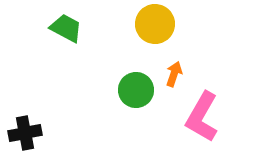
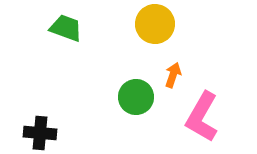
green trapezoid: rotated 8 degrees counterclockwise
orange arrow: moved 1 px left, 1 px down
green circle: moved 7 px down
black cross: moved 15 px right; rotated 16 degrees clockwise
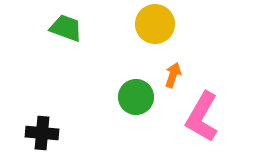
black cross: moved 2 px right
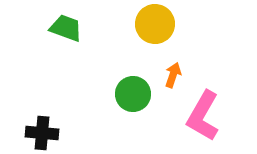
green circle: moved 3 px left, 3 px up
pink L-shape: moved 1 px right, 1 px up
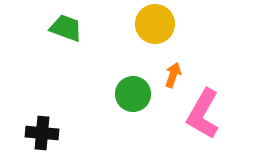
pink L-shape: moved 2 px up
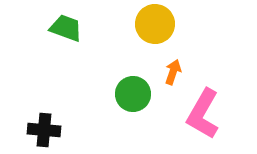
orange arrow: moved 3 px up
black cross: moved 2 px right, 3 px up
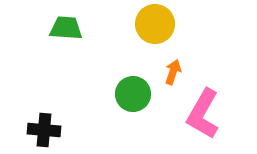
green trapezoid: rotated 16 degrees counterclockwise
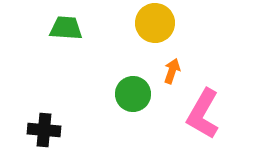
yellow circle: moved 1 px up
orange arrow: moved 1 px left, 1 px up
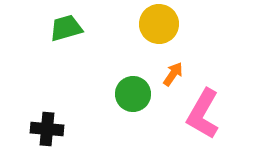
yellow circle: moved 4 px right, 1 px down
green trapezoid: rotated 20 degrees counterclockwise
orange arrow: moved 1 px right, 3 px down; rotated 15 degrees clockwise
black cross: moved 3 px right, 1 px up
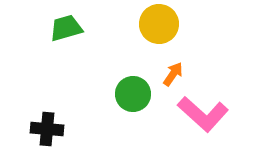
pink L-shape: rotated 78 degrees counterclockwise
